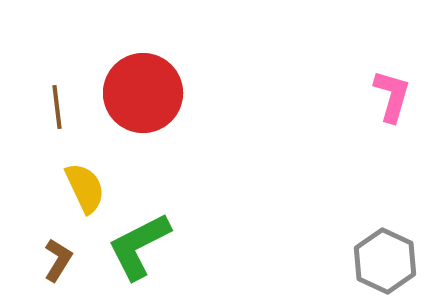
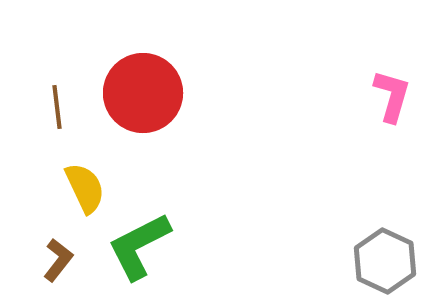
brown L-shape: rotated 6 degrees clockwise
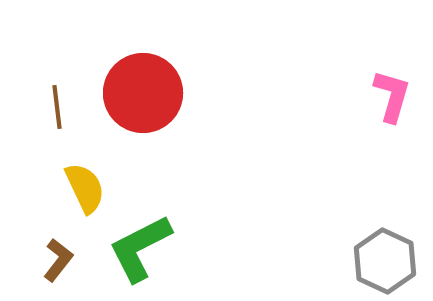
green L-shape: moved 1 px right, 2 px down
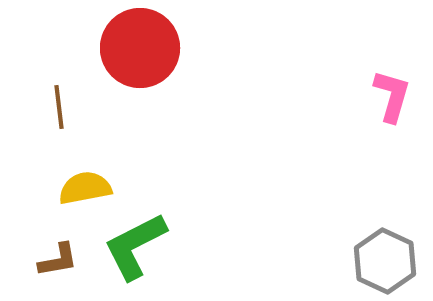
red circle: moved 3 px left, 45 px up
brown line: moved 2 px right
yellow semicircle: rotated 76 degrees counterclockwise
green L-shape: moved 5 px left, 2 px up
brown L-shape: rotated 42 degrees clockwise
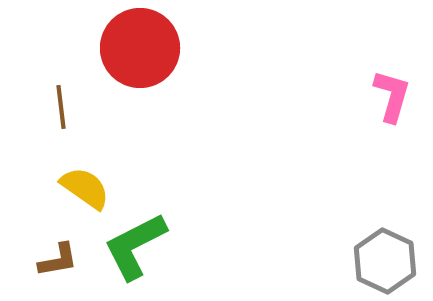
brown line: moved 2 px right
yellow semicircle: rotated 46 degrees clockwise
